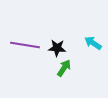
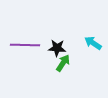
purple line: rotated 8 degrees counterclockwise
green arrow: moved 1 px left, 5 px up
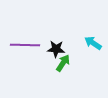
black star: moved 1 px left, 1 px down
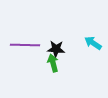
green arrow: moved 10 px left; rotated 48 degrees counterclockwise
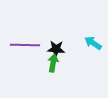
green arrow: rotated 24 degrees clockwise
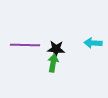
cyan arrow: rotated 30 degrees counterclockwise
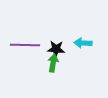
cyan arrow: moved 10 px left
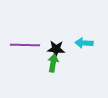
cyan arrow: moved 1 px right
